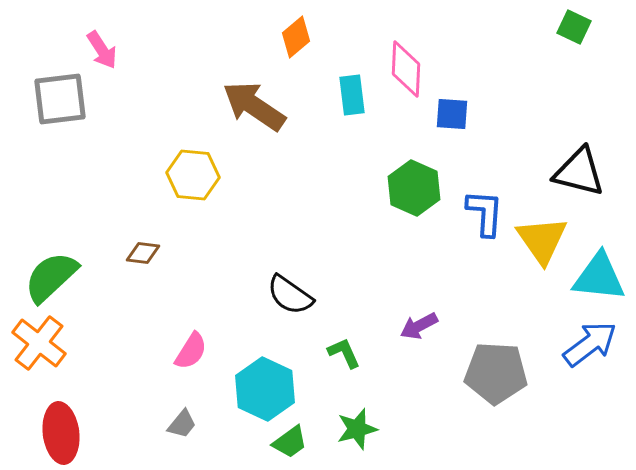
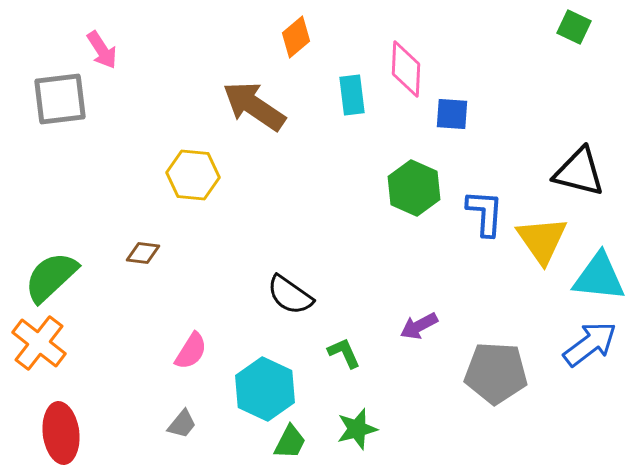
green trapezoid: rotated 27 degrees counterclockwise
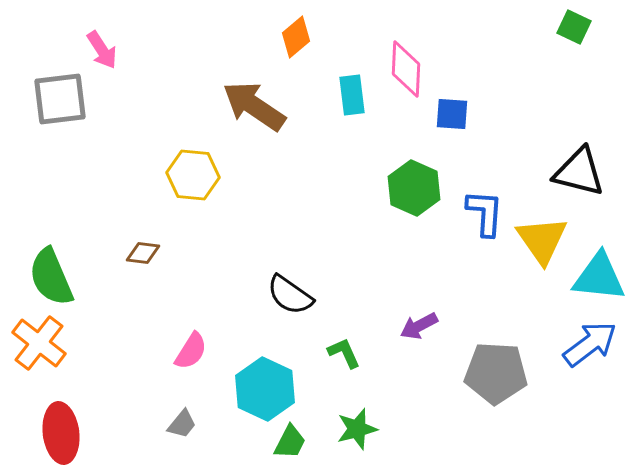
green semicircle: rotated 70 degrees counterclockwise
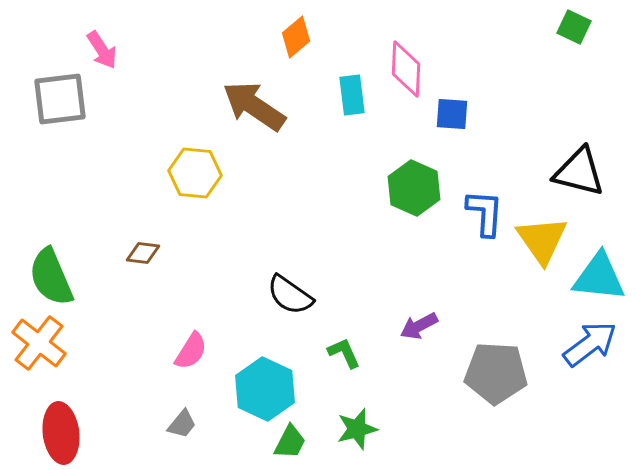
yellow hexagon: moved 2 px right, 2 px up
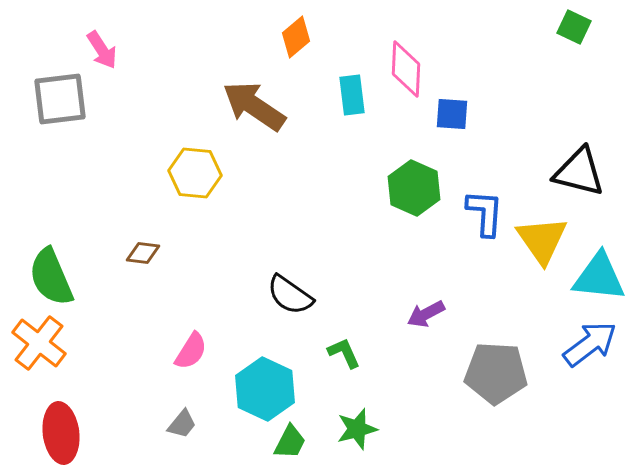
purple arrow: moved 7 px right, 12 px up
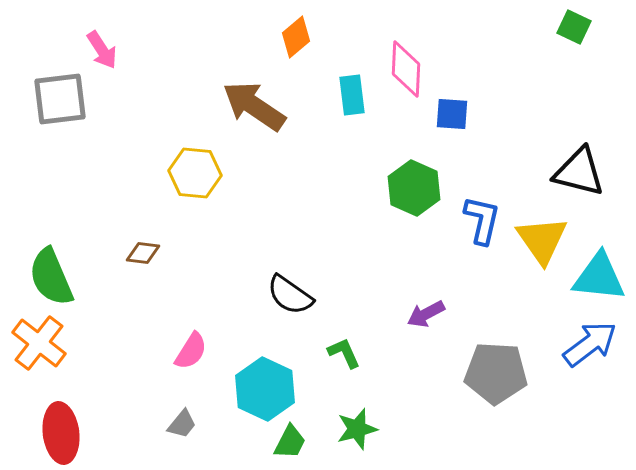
blue L-shape: moved 3 px left, 7 px down; rotated 9 degrees clockwise
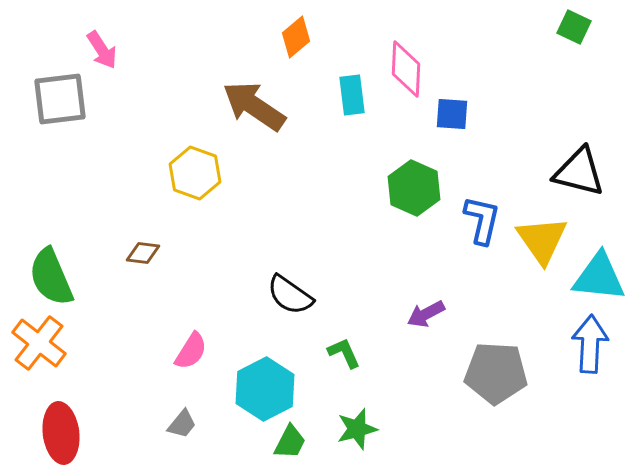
yellow hexagon: rotated 15 degrees clockwise
blue arrow: rotated 50 degrees counterclockwise
cyan hexagon: rotated 8 degrees clockwise
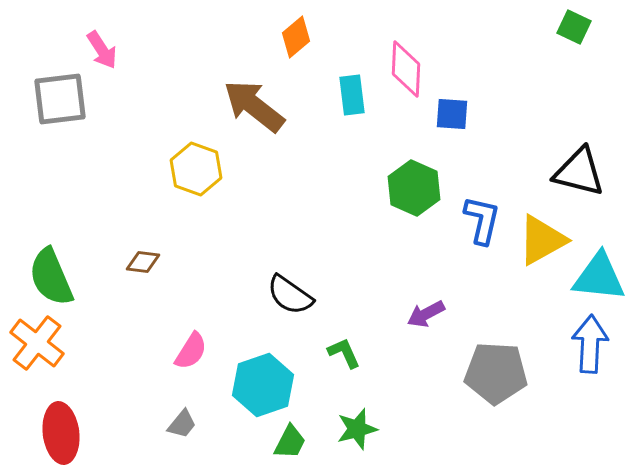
brown arrow: rotated 4 degrees clockwise
yellow hexagon: moved 1 px right, 4 px up
yellow triangle: rotated 36 degrees clockwise
brown diamond: moved 9 px down
orange cross: moved 2 px left
cyan hexagon: moved 2 px left, 4 px up; rotated 8 degrees clockwise
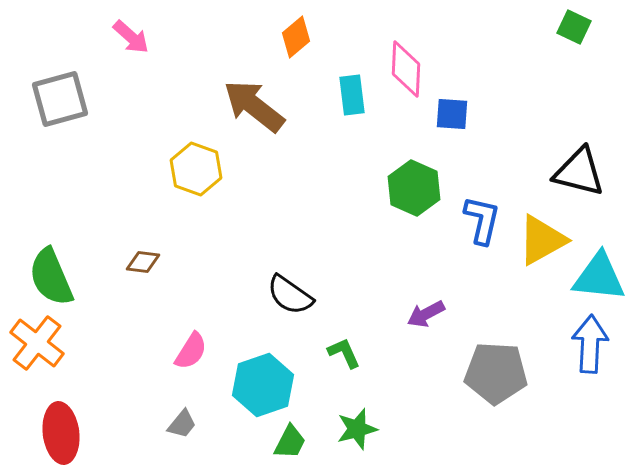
pink arrow: moved 29 px right, 13 px up; rotated 15 degrees counterclockwise
gray square: rotated 8 degrees counterclockwise
